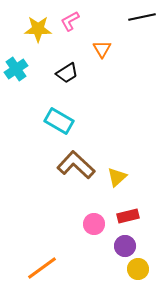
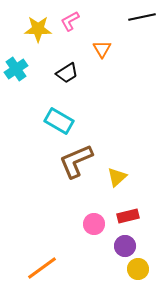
brown L-shape: moved 4 px up; rotated 66 degrees counterclockwise
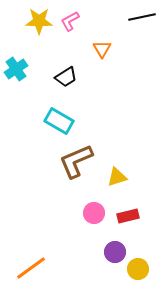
yellow star: moved 1 px right, 8 px up
black trapezoid: moved 1 px left, 4 px down
yellow triangle: rotated 25 degrees clockwise
pink circle: moved 11 px up
purple circle: moved 10 px left, 6 px down
orange line: moved 11 px left
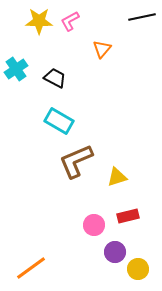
orange triangle: rotated 12 degrees clockwise
black trapezoid: moved 11 px left, 1 px down; rotated 120 degrees counterclockwise
pink circle: moved 12 px down
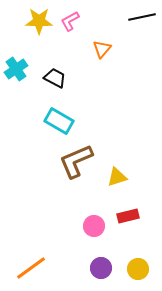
pink circle: moved 1 px down
purple circle: moved 14 px left, 16 px down
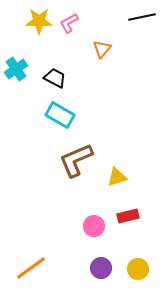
pink L-shape: moved 1 px left, 2 px down
cyan rectangle: moved 1 px right, 6 px up
brown L-shape: moved 1 px up
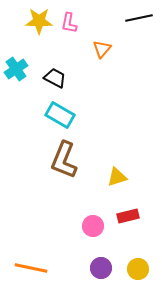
black line: moved 3 px left, 1 px down
pink L-shape: rotated 50 degrees counterclockwise
brown L-shape: moved 12 px left; rotated 45 degrees counterclockwise
pink circle: moved 1 px left
orange line: rotated 48 degrees clockwise
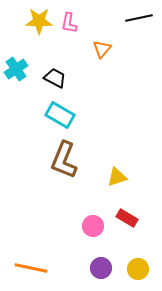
red rectangle: moved 1 px left, 2 px down; rotated 45 degrees clockwise
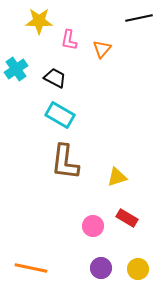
pink L-shape: moved 17 px down
brown L-shape: moved 1 px right, 2 px down; rotated 15 degrees counterclockwise
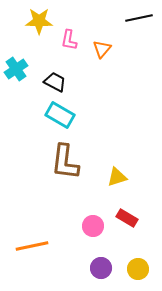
black trapezoid: moved 4 px down
orange line: moved 1 px right, 22 px up; rotated 24 degrees counterclockwise
